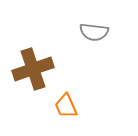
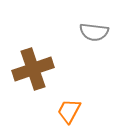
orange trapezoid: moved 3 px right, 5 px down; rotated 52 degrees clockwise
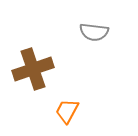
orange trapezoid: moved 2 px left
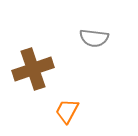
gray semicircle: moved 6 px down
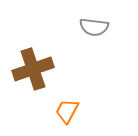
gray semicircle: moved 11 px up
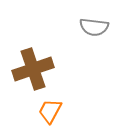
orange trapezoid: moved 17 px left
